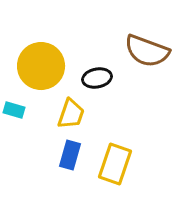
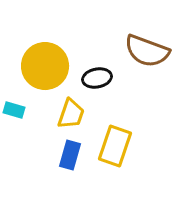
yellow circle: moved 4 px right
yellow rectangle: moved 18 px up
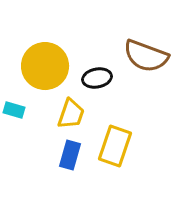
brown semicircle: moved 1 px left, 5 px down
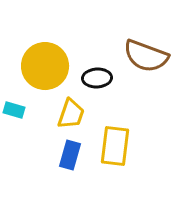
black ellipse: rotated 8 degrees clockwise
yellow rectangle: rotated 12 degrees counterclockwise
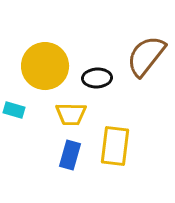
brown semicircle: rotated 108 degrees clockwise
yellow trapezoid: rotated 72 degrees clockwise
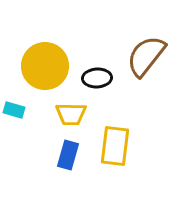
blue rectangle: moved 2 px left
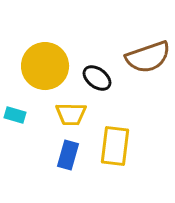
brown semicircle: moved 2 px right, 1 px down; rotated 147 degrees counterclockwise
black ellipse: rotated 40 degrees clockwise
cyan rectangle: moved 1 px right, 5 px down
